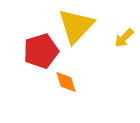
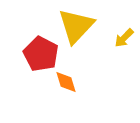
red pentagon: moved 3 px down; rotated 28 degrees counterclockwise
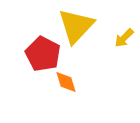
red pentagon: moved 2 px right
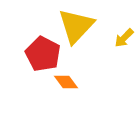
orange diamond: rotated 20 degrees counterclockwise
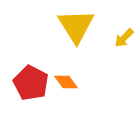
yellow triangle: rotated 15 degrees counterclockwise
red pentagon: moved 12 px left, 29 px down
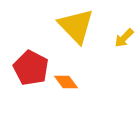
yellow triangle: rotated 12 degrees counterclockwise
red pentagon: moved 15 px up
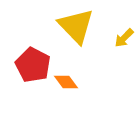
red pentagon: moved 2 px right, 3 px up
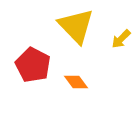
yellow arrow: moved 3 px left, 1 px down
orange diamond: moved 10 px right
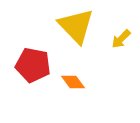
red pentagon: rotated 16 degrees counterclockwise
orange diamond: moved 3 px left
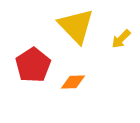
red pentagon: rotated 28 degrees clockwise
orange diamond: rotated 55 degrees counterclockwise
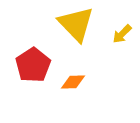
yellow triangle: moved 2 px up
yellow arrow: moved 1 px right, 5 px up
